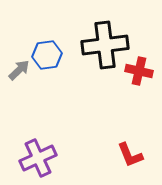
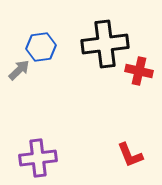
black cross: moved 1 px up
blue hexagon: moved 6 px left, 8 px up
purple cross: rotated 18 degrees clockwise
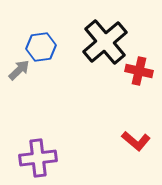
black cross: moved 2 px up; rotated 33 degrees counterclockwise
red L-shape: moved 6 px right, 14 px up; rotated 28 degrees counterclockwise
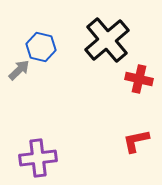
black cross: moved 2 px right, 2 px up
blue hexagon: rotated 20 degrees clockwise
red cross: moved 8 px down
red L-shape: rotated 128 degrees clockwise
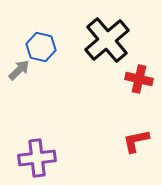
purple cross: moved 1 px left
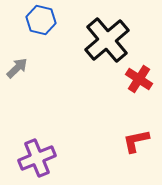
blue hexagon: moved 27 px up
gray arrow: moved 2 px left, 2 px up
red cross: rotated 20 degrees clockwise
purple cross: rotated 15 degrees counterclockwise
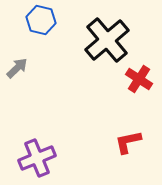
red L-shape: moved 8 px left, 1 px down
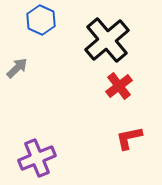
blue hexagon: rotated 12 degrees clockwise
red cross: moved 20 px left, 7 px down; rotated 20 degrees clockwise
red L-shape: moved 1 px right, 4 px up
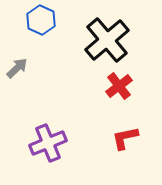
red L-shape: moved 4 px left
purple cross: moved 11 px right, 15 px up
